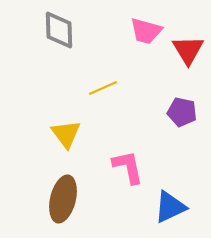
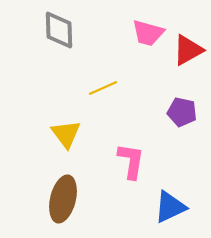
pink trapezoid: moved 2 px right, 2 px down
red triangle: rotated 32 degrees clockwise
pink L-shape: moved 3 px right, 6 px up; rotated 21 degrees clockwise
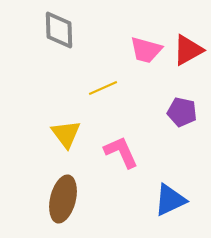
pink trapezoid: moved 2 px left, 17 px down
pink L-shape: moved 10 px left, 9 px up; rotated 33 degrees counterclockwise
blue triangle: moved 7 px up
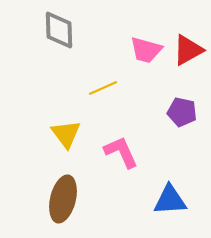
blue triangle: rotated 21 degrees clockwise
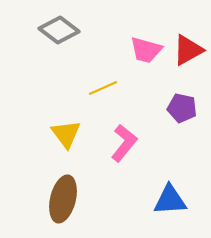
gray diamond: rotated 51 degrees counterclockwise
purple pentagon: moved 4 px up
pink L-shape: moved 3 px right, 9 px up; rotated 63 degrees clockwise
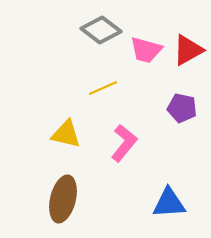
gray diamond: moved 42 px right
yellow triangle: rotated 40 degrees counterclockwise
blue triangle: moved 1 px left, 3 px down
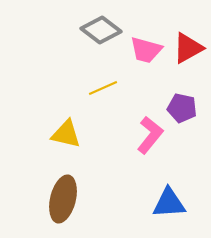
red triangle: moved 2 px up
pink L-shape: moved 26 px right, 8 px up
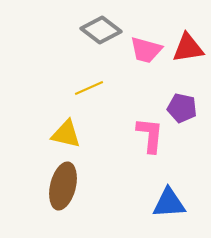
red triangle: rotated 20 degrees clockwise
yellow line: moved 14 px left
pink L-shape: rotated 33 degrees counterclockwise
brown ellipse: moved 13 px up
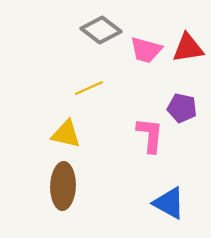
brown ellipse: rotated 12 degrees counterclockwise
blue triangle: rotated 33 degrees clockwise
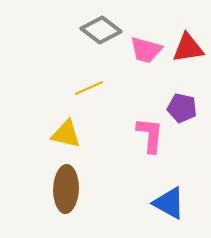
brown ellipse: moved 3 px right, 3 px down
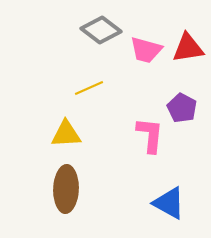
purple pentagon: rotated 16 degrees clockwise
yellow triangle: rotated 16 degrees counterclockwise
